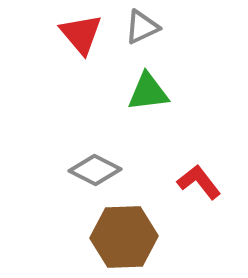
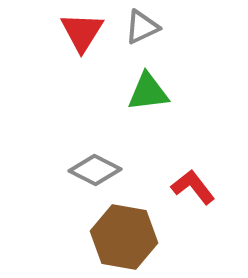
red triangle: moved 1 px right, 2 px up; rotated 12 degrees clockwise
red L-shape: moved 6 px left, 5 px down
brown hexagon: rotated 12 degrees clockwise
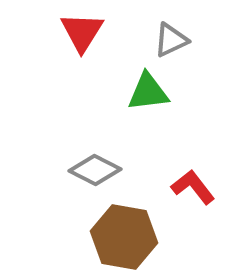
gray triangle: moved 29 px right, 13 px down
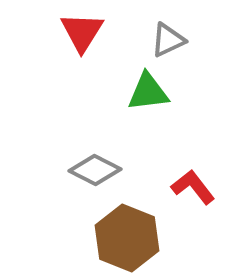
gray triangle: moved 3 px left
brown hexagon: moved 3 px right, 1 px down; rotated 12 degrees clockwise
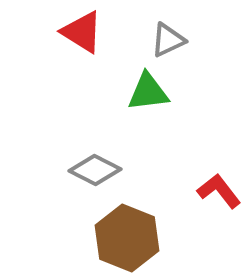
red triangle: rotated 30 degrees counterclockwise
red L-shape: moved 26 px right, 4 px down
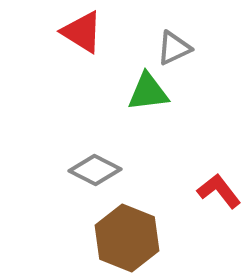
gray triangle: moved 6 px right, 8 px down
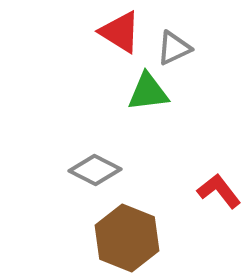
red triangle: moved 38 px right
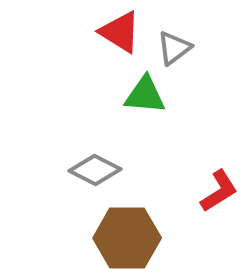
gray triangle: rotated 12 degrees counterclockwise
green triangle: moved 3 px left, 3 px down; rotated 12 degrees clockwise
red L-shape: rotated 96 degrees clockwise
brown hexagon: rotated 22 degrees counterclockwise
